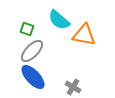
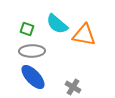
cyan semicircle: moved 2 px left, 4 px down
gray ellipse: rotated 45 degrees clockwise
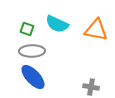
cyan semicircle: rotated 15 degrees counterclockwise
orange triangle: moved 12 px right, 5 px up
gray cross: moved 18 px right; rotated 21 degrees counterclockwise
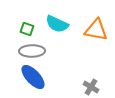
gray cross: rotated 21 degrees clockwise
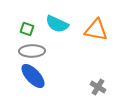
blue ellipse: moved 1 px up
gray cross: moved 7 px right
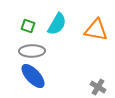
cyan semicircle: rotated 85 degrees counterclockwise
green square: moved 1 px right, 3 px up
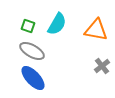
gray ellipse: rotated 30 degrees clockwise
blue ellipse: moved 2 px down
gray cross: moved 4 px right, 21 px up; rotated 21 degrees clockwise
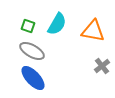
orange triangle: moved 3 px left, 1 px down
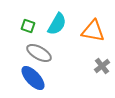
gray ellipse: moved 7 px right, 2 px down
